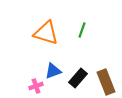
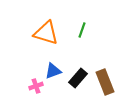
brown rectangle: moved 1 px left
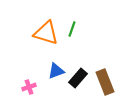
green line: moved 10 px left, 1 px up
blue triangle: moved 3 px right
pink cross: moved 7 px left, 1 px down
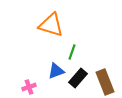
green line: moved 23 px down
orange triangle: moved 5 px right, 8 px up
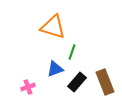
orange triangle: moved 2 px right, 2 px down
blue triangle: moved 1 px left, 2 px up
black rectangle: moved 1 px left, 4 px down
pink cross: moved 1 px left
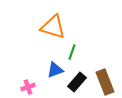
blue triangle: moved 1 px down
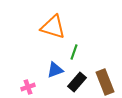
green line: moved 2 px right
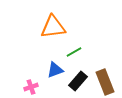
orange triangle: rotated 24 degrees counterclockwise
green line: rotated 42 degrees clockwise
black rectangle: moved 1 px right, 1 px up
pink cross: moved 3 px right
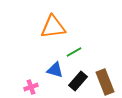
blue triangle: rotated 36 degrees clockwise
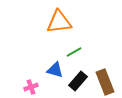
orange triangle: moved 6 px right, 5 px up
